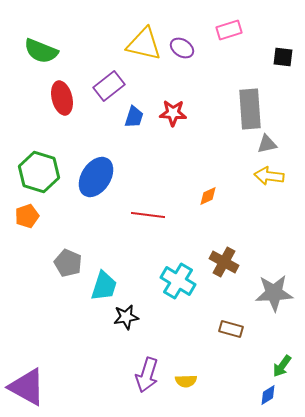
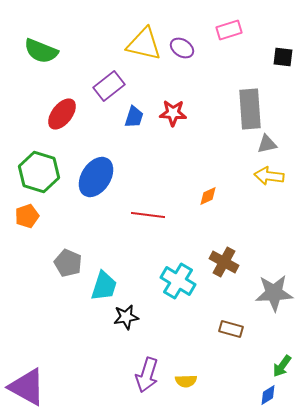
red ellipse: moved 16 px down; rotated 52 degrees clockwise
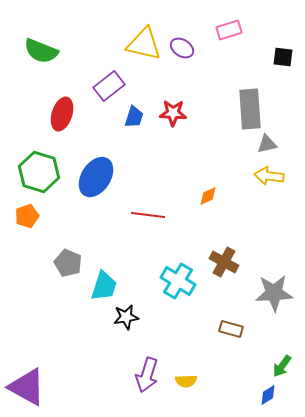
red ellipse: rotated 20 degrees counterclockwise
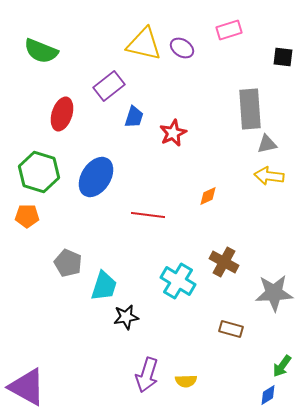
red star: moved 20 px down; rotated 28 degrees counterclockwise
orange pentagon: rotated 20 degrees clockwise
